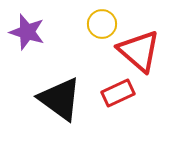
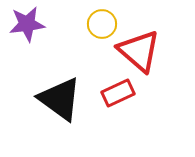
purple star: moved 8 px up; rotated 24 degrees counterclockwise
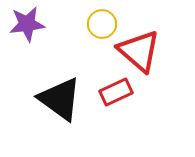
red rectangle: moved 2 px left, 1 px up
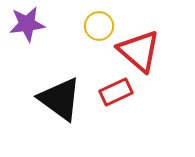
yellow circle: moved 3 px left, 2 px down
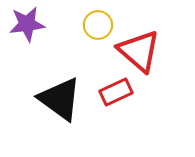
yellow circle: moved 1 px left, 1 px up
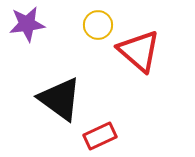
red rectangle: moved 16 px left, 44 px down
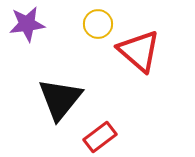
yellow circle: moved 1 px up
black triangle: rotated 33 degrees clockwise
red rectangle: moved 1 px down; rotated 12 degrees counterclockwise
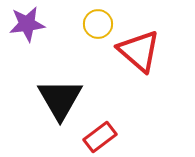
black triangle: rotated 9 degrees counterclockwise
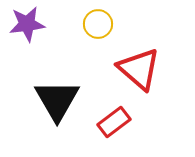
red triangle: moved 18 px down
black triangle: moved 3 px left, 1 px down
red rectangle: moved 14 px right, 15 px up
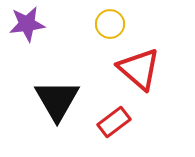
yellow circle: moved 12 px right
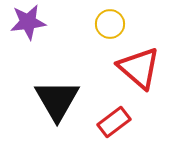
purple star: moved 1 px right, 2 px up
red triangle: moved 1 px up
